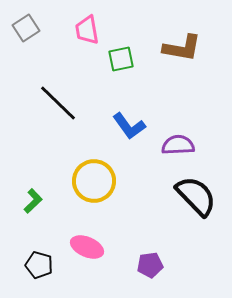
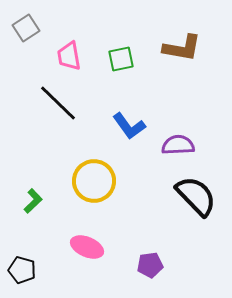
pink trapezoid: moved 18 px left, 26 px down
black pentagon: moved 17 px left, 5 px down
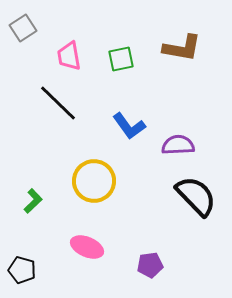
gray square: moved 3 px left
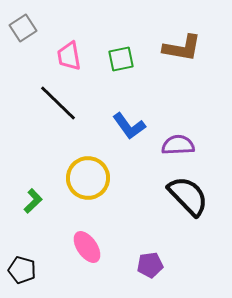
yellow circle: moved 6 px left, 3 px up
black semicircle: moved 8 px left
pink ellipse: rotated 32 degrees clockwise
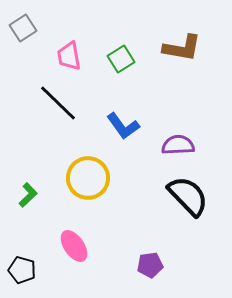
green square: rotated 20 degrees counterclockwise
blue L-shape: moved 6 px left
green L-shape: moved 5 px left, 6 px up
pink ellipse: moved 13 px left, 1 px up
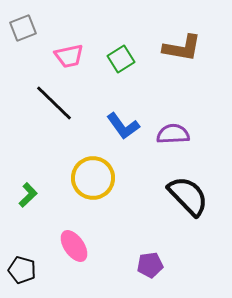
gray square: rotated 12 degrees clockwise
pink trapezoid: rotated 92 degrees counterclockwise
black line: moved 4 px left
purple semicircle: moved 5 px left, 11 px up
yellow circle: moved 5 px right
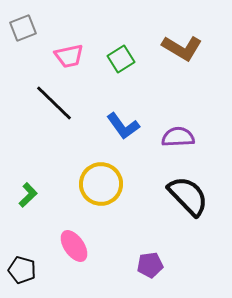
brown L-shape: rotated 21 degrees clockwise
purple semicircle: moved 5 px right, 3 px down
yellow circle: moved 8 px right, 6 px down
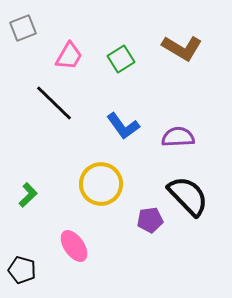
pink trapezoid: rotated 48 degrees counterclockwise
purple pentagon: moved 45 px up
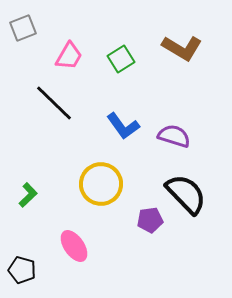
purple semicircle: moved 4 px left, 1 px up; rotated 20 degrees clockwise
black semicircle: moved 2 px left, 2 px up
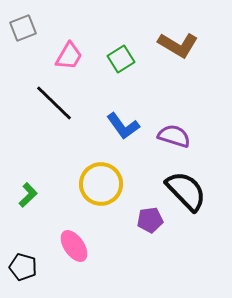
brown L-shape: moved 4 px left, 3 px up
black semicircle: moved 3 px up
black pentagon: moved 1 px right, 3 px up
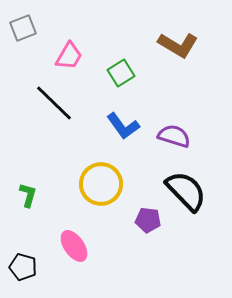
green square: moved 14 px down
green L-shape: rotated 30 degrees counterclockwise
purple pentagon: moved 2 px left; rotated 15 degrees clockwise
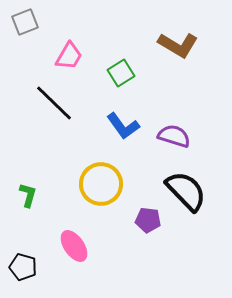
gray square: moved 2 px right, 6 px up
